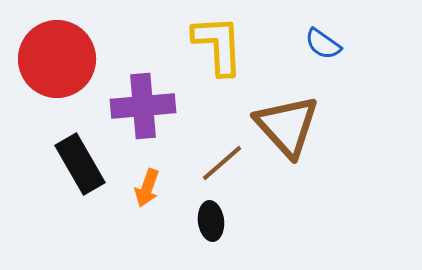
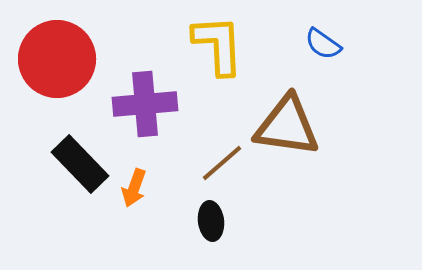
purple cross: moved 2 px right, 2 px up
brown triangle: rotated 40 degrees counterclockwise
black rectangle: rotated 14 degrees counterclockwise
orange arrow: moved 13 px left
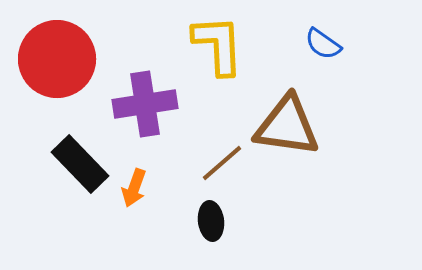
purple cross: rotated 4 degrees counterclockwise
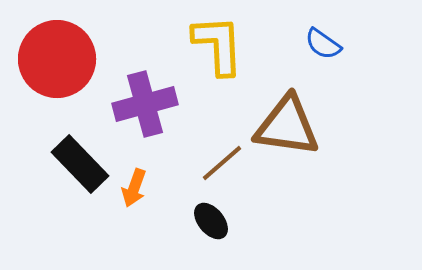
purple cross: rotated 6 degrees counterclockwise
black ellipse: rotated 33 degrees counterclockwise
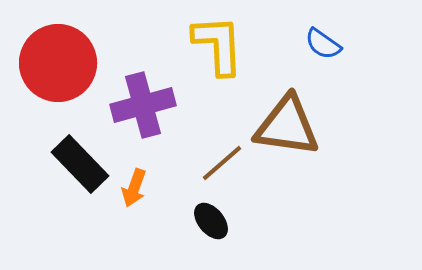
red circle: moved 1 px right, 4 px down
purple cross: moved 2 px left, 1 px down
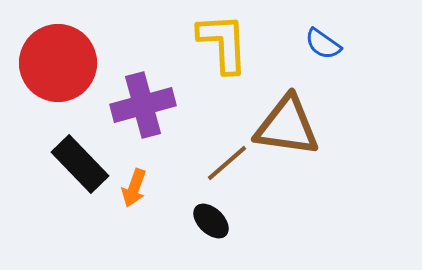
yellow L-shape: moved 5 px right, 2 px up
brown line: moved 5 px right
black ellipse: rotated 6 degrees counterclockwise
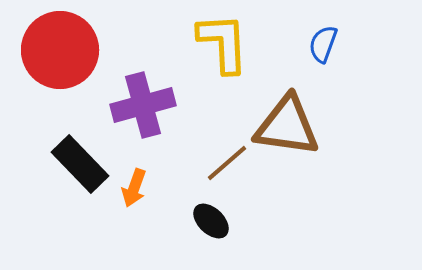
blue semicircle: rotated 75 degrees clockwise
red circle: moved 2 px right, 13 px up
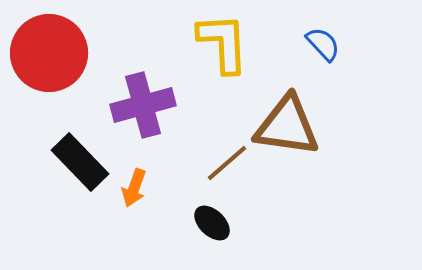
blue semicircle: rotated 117 degrees clockwise
red circle: moved 11 px left, 3 px down
black rectangle: moved 2 px up
black ellipse: moved 1 px right, 2 px down
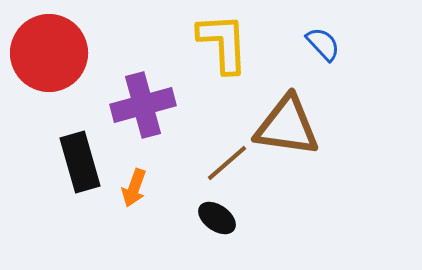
black rectangle: rotated 28 degrees clockwise
black ellipse: moved 5 px right, 5 px up; rotated 9 degrees counterclockwise
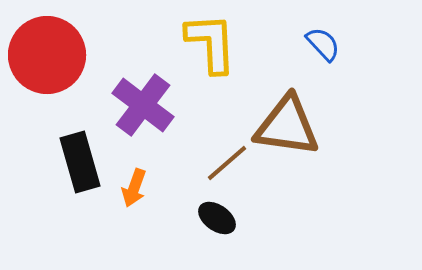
yellow L-shape: moved 12 px left
red circle: moved 2 px left, 2 px down
purple cross: rotated 38 degrees counterclockwise
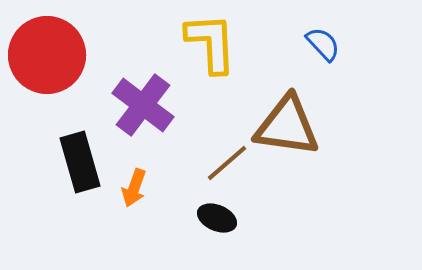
black ellipse: rotated 12 degrees counterclockwise
